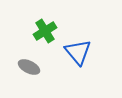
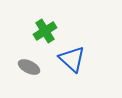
blue triangle: moved 6 px left, 7 px down; rotated 8 degrees counterclockwise
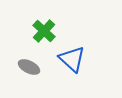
green cross: moved 1 px left; rotated 15 degrees counterclockwise
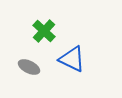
blue triangle: rotated 16 degrees counterclockwise
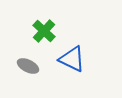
gray ellipse: moved 1 px left, 1 px up
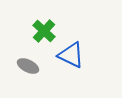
blue triangle: moved 1 px left, 4 px up
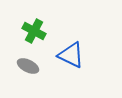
green cross: moved 10 px left; rotated 15 degrees counterclockwise
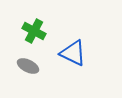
blue triangle: moved 2 px right, 2 px up
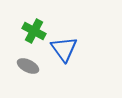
blue triangle: moved 9 px left, 4 px up; rotated 28 degrees clockwise
